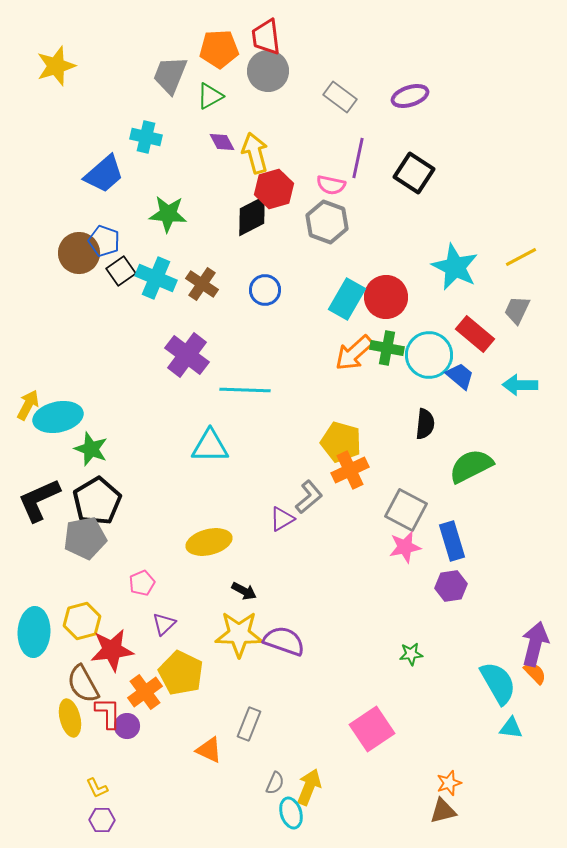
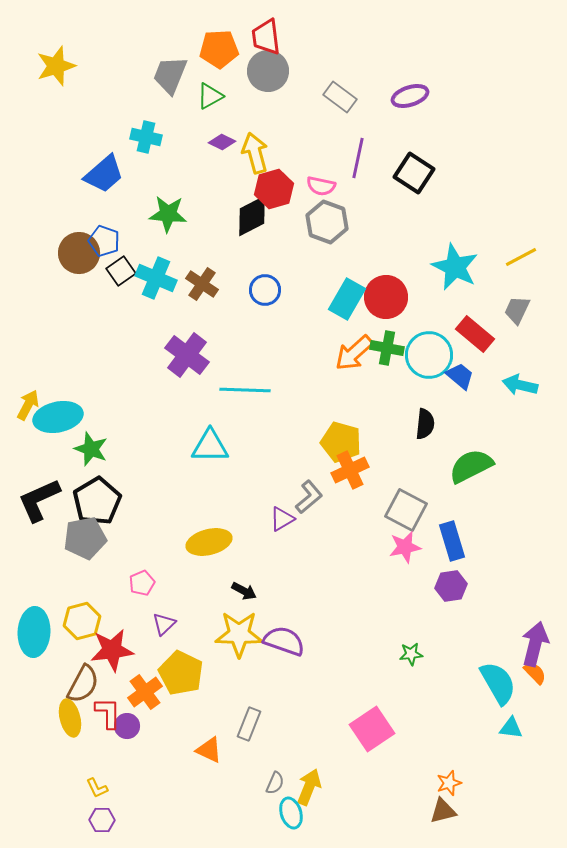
purple diamond at (222, 142): rotated 36 degrees counterclockwise
pink semicircle at (331, 185): moved 10 px left, 1 px down
cyan arrow at (520, 385): rotated 12 degrees clockwise
brown semicircle at (83, 684): rotated 123 degrees counterclockwise
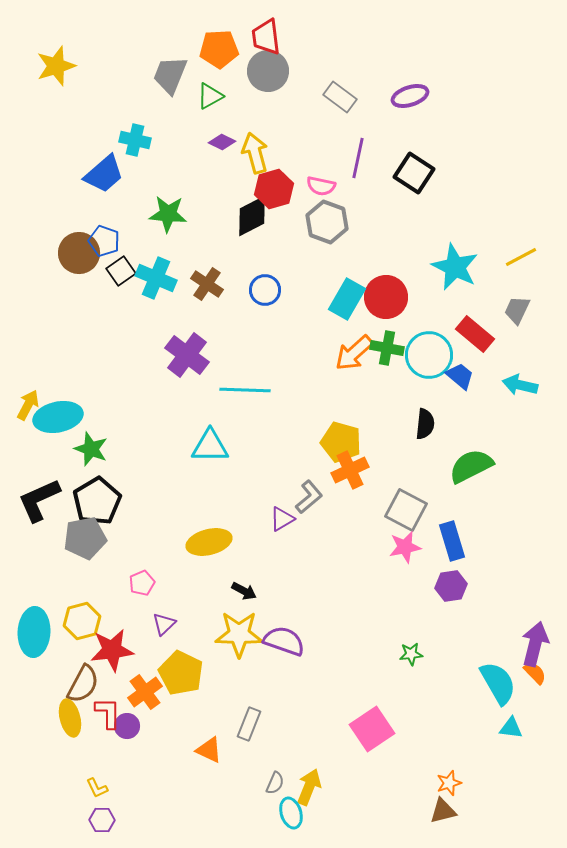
cyan cross at (146, 137): moved 11 px left, 3 px down
brown cross at (202, 284): moved 5 px right
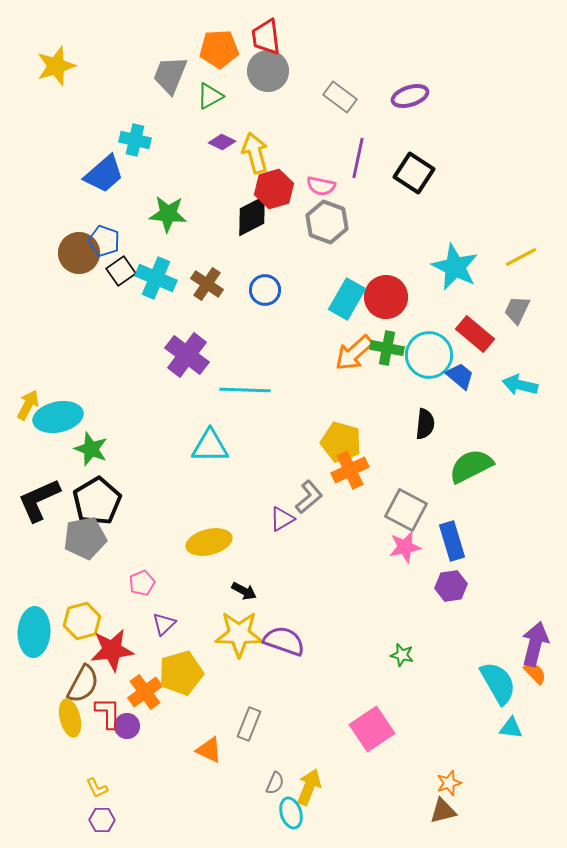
green star at (411, 654): moved 9 px left, 1 px down; rotated 20 degrees clockwise
yellow pentagon at (181, 673): rotated 30 degrees clockwise
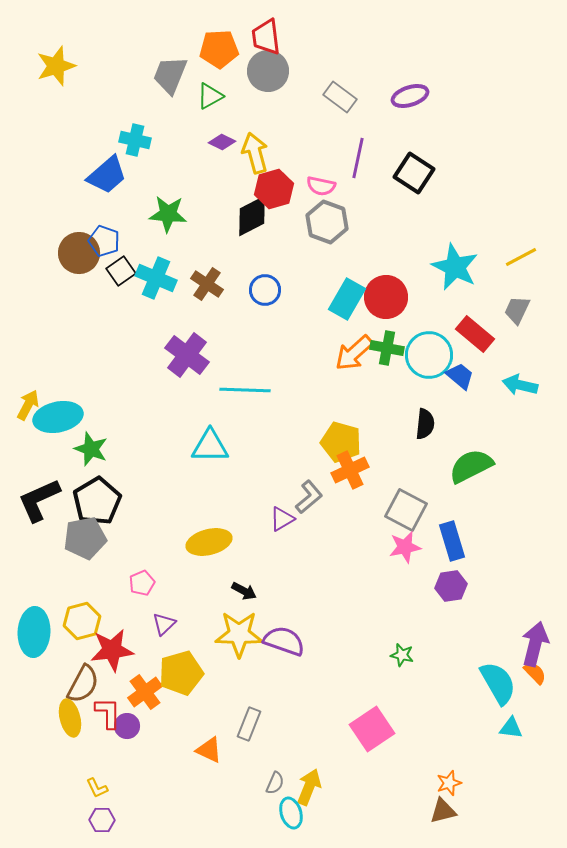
blue trapezoid at (104, 174): moved 3 px right, 1 px down
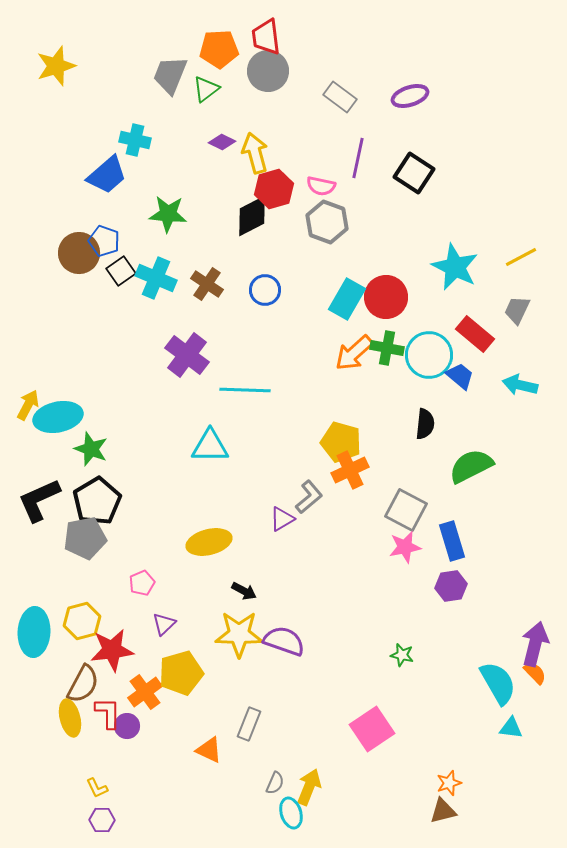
green triangle at (210, 96): moved 4 px left, 7 px up; rotated 8 degrees counterclockwise
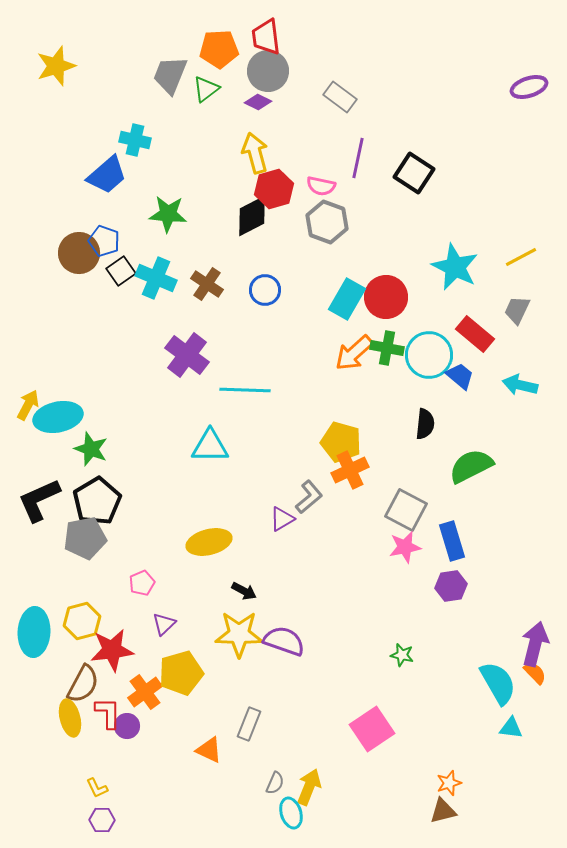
purple ellipse at (410, 96): moved 119 px right, 9 px up
purple diamond at (222, 142): moved 36 px right, 40 px up
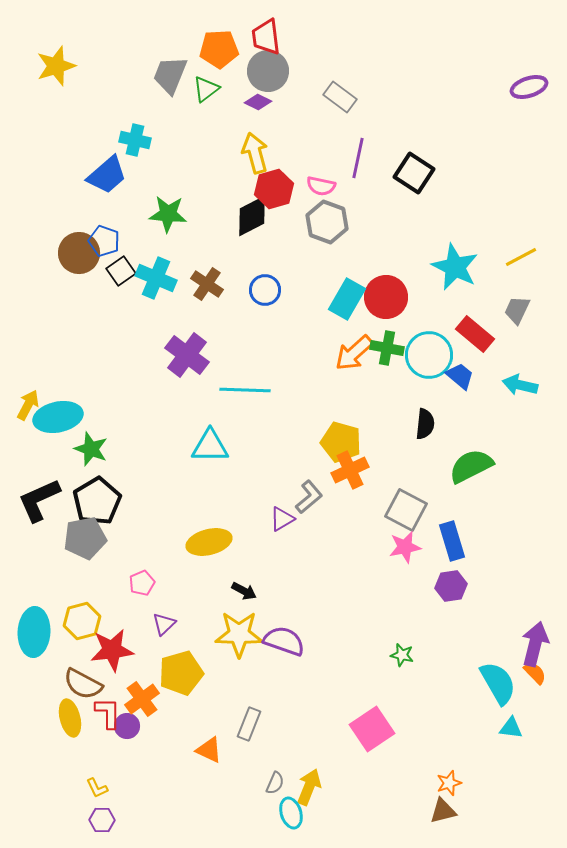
brown semicircle at (83, 684): rotated 90 degrees clockwise
orange cross at (145, 692): moved 3 px left, 7 px down
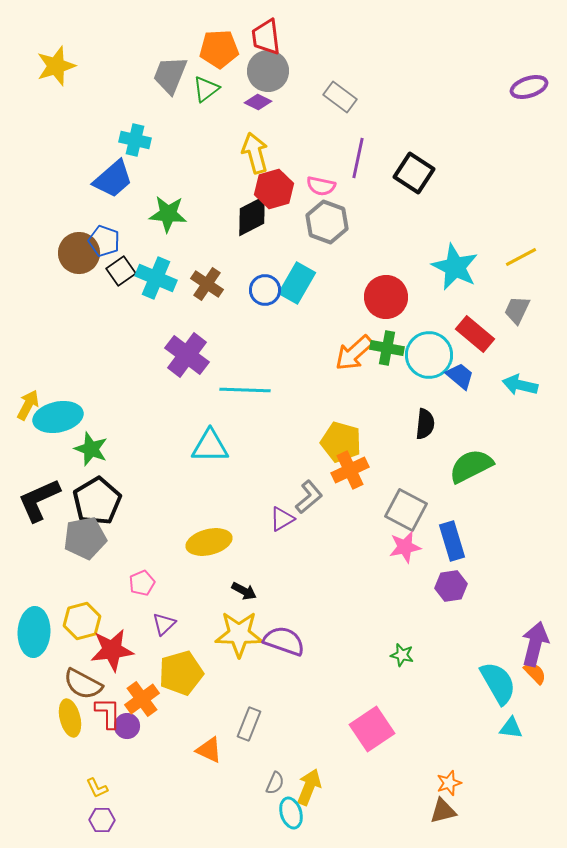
blue trapezoid at (107, 175): moved 6 px right, 4 px down
cyan rectangle at (347, 299): moved 50 px left, 16 px up
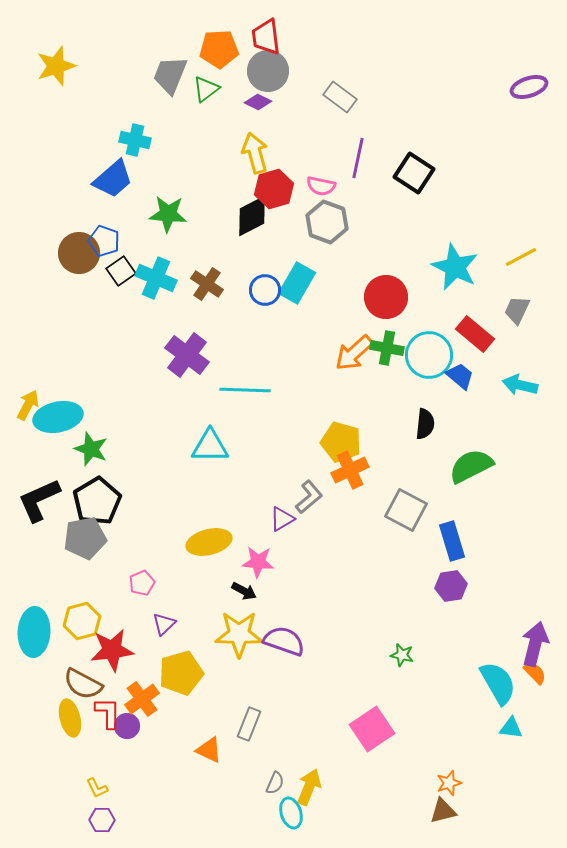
pink star at (405, 547): moved 147 px left, 15 px down; rotated 16 degrees clockwise
